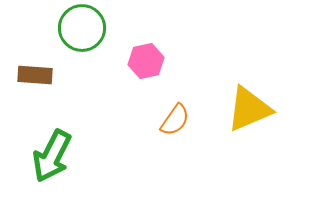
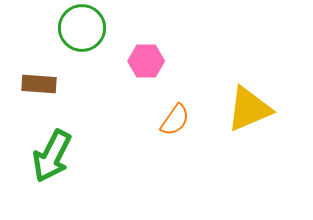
pink hexagon: rotated 12 degrees clockwise
brown rectangle: moved 4 px right, 9 px down
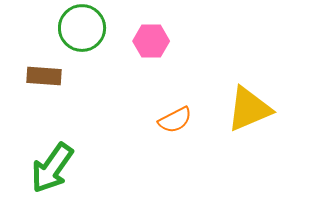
pink hexagon: moved 5 px right, 20 px up
brown rectangle: moved 5 px right, 8 px up
orange semicircle: rotated 28 degrees clockwise
green arrow: moved 12 px down; rotated 8 degrees clockwise
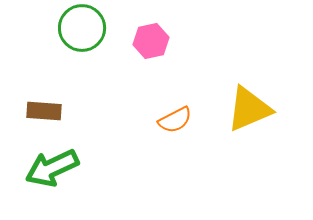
pink hexagon: rotated 12 degrees counterclockwise
brown rectangle: moved 35 px down
green arrow: rotated 30 degrees clockwise
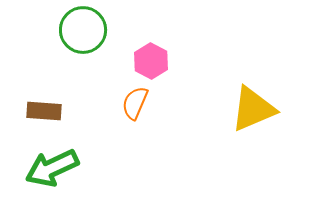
green circle: moved 1 px right, 2 px down
pink hexagon: moved 20 px down; rotated 20 degrees counterclockwise
yellow triangle: moved 4 px right
orange semicircle: moved 40 px left, 17 px up; rotated 140 degrees clockwise
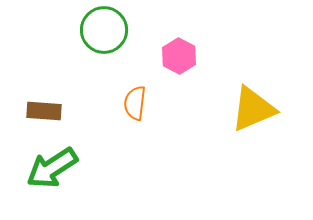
green circle: moved 21 px right
pink hexagon: moved 28 px right, 5 px up
orange semicircle: rotated 16 degrees counterclockwise
green arrow: rotated 8 degrees counterclockwise
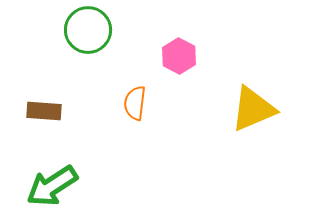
green circle: moved 16 px left
green arrow: moved 18 px down
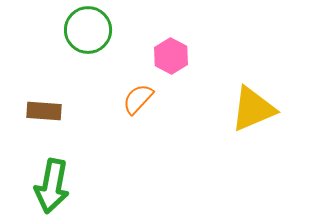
pink hexagon: moved 8 px left
orange semicircle: moved 3 px right, 4 px up; rotated 36 degrees clockwise
green arrow: rotated 46 degrees counterclockwise
